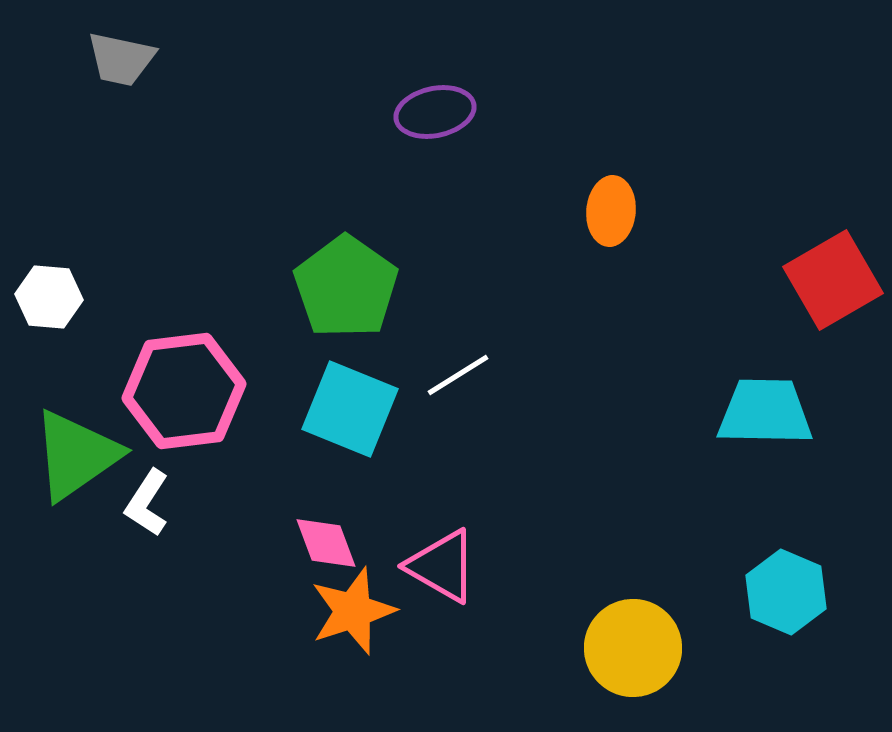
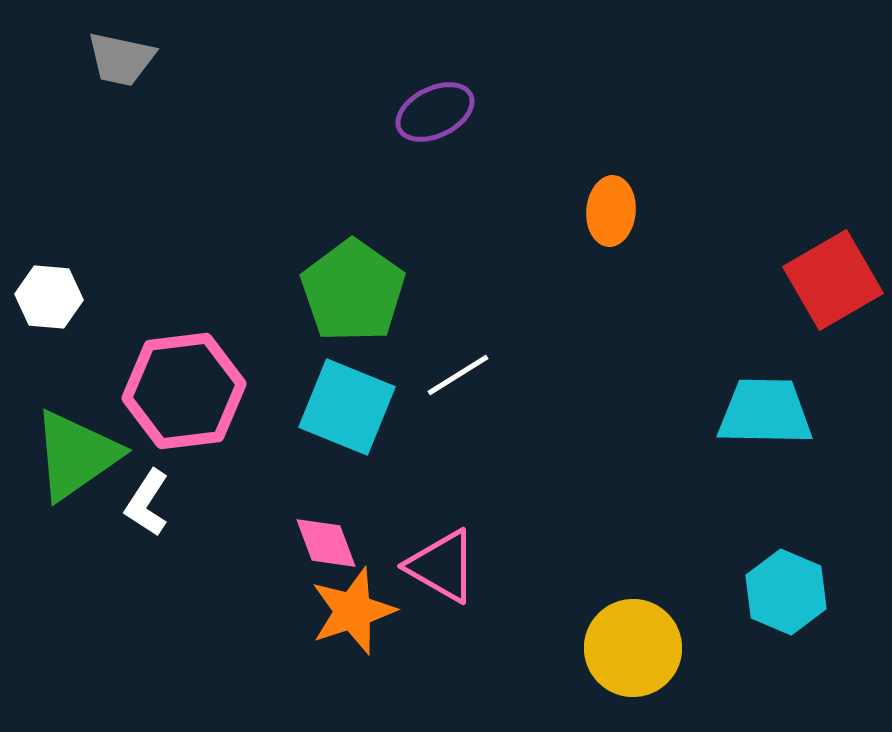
purple ellipse: rotated 14 degrees counterclockwise
green pentagon: moved 7 px right, 4 px down
cyan square: moved 3 px left, 2 px up
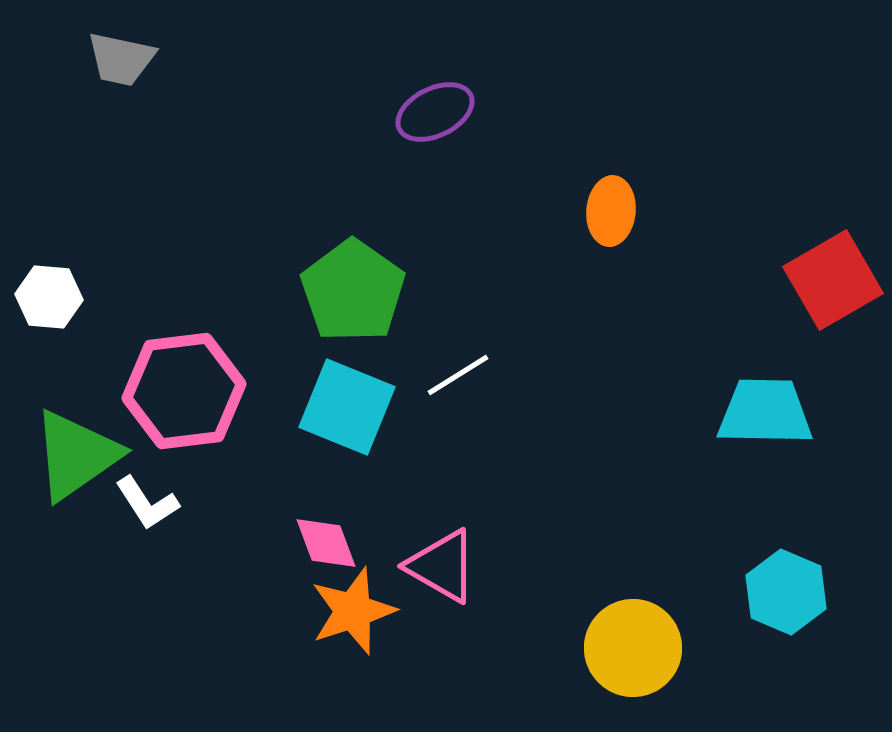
white L-shape: rotated 66 degrees counterclockwise
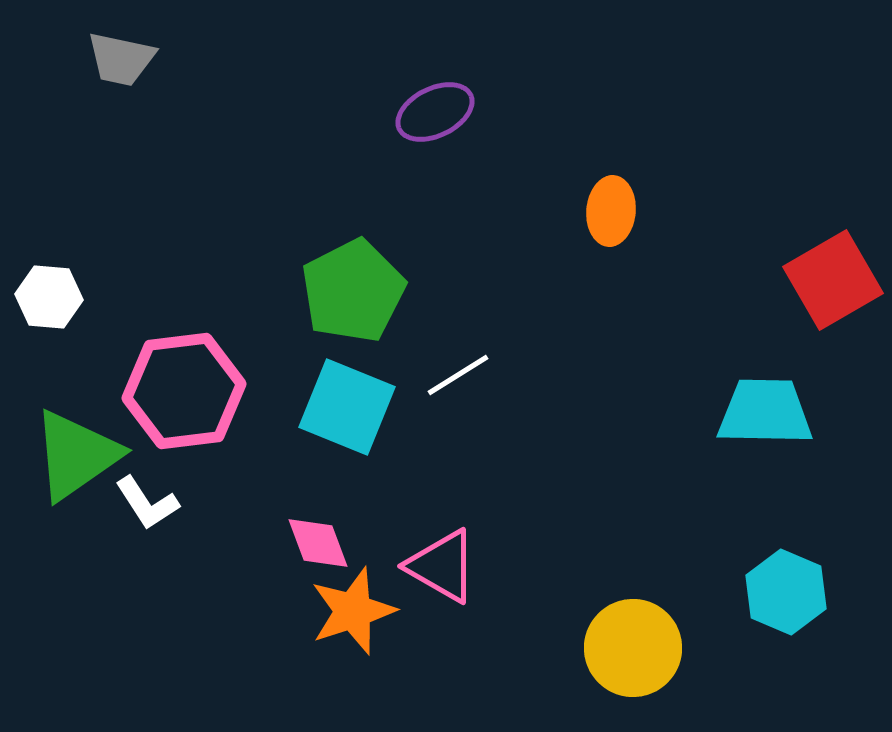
green pentagon: rotated 10 degrees clockwise
pink diamond: moved 8 px left
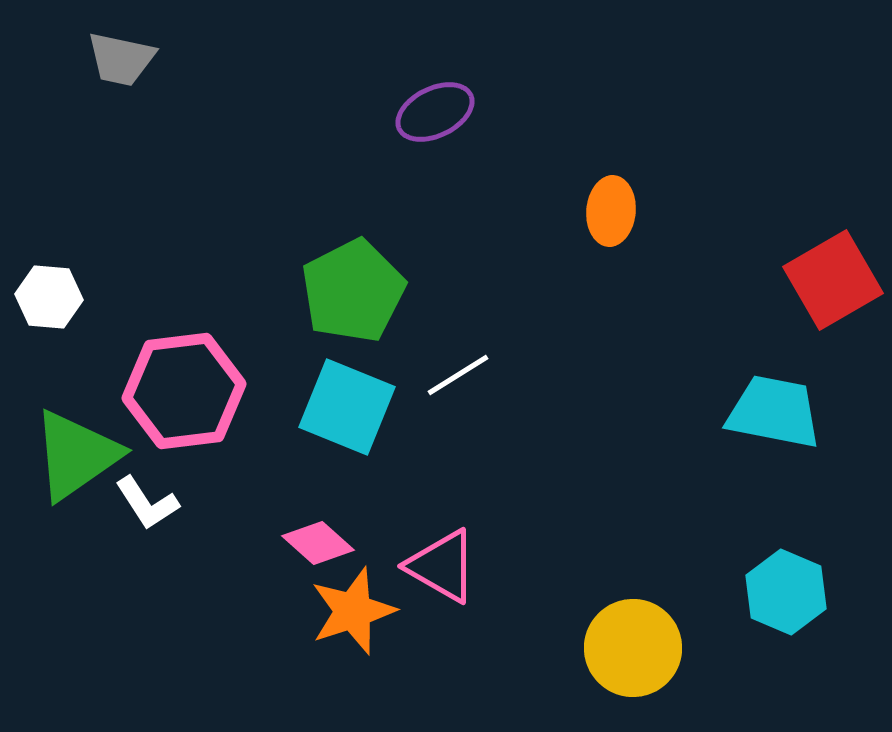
cyan trapezoid: moved 9 px right; rotated 10 degrees clockwise
pink diamond: rotated 28 degrees counterclockwise
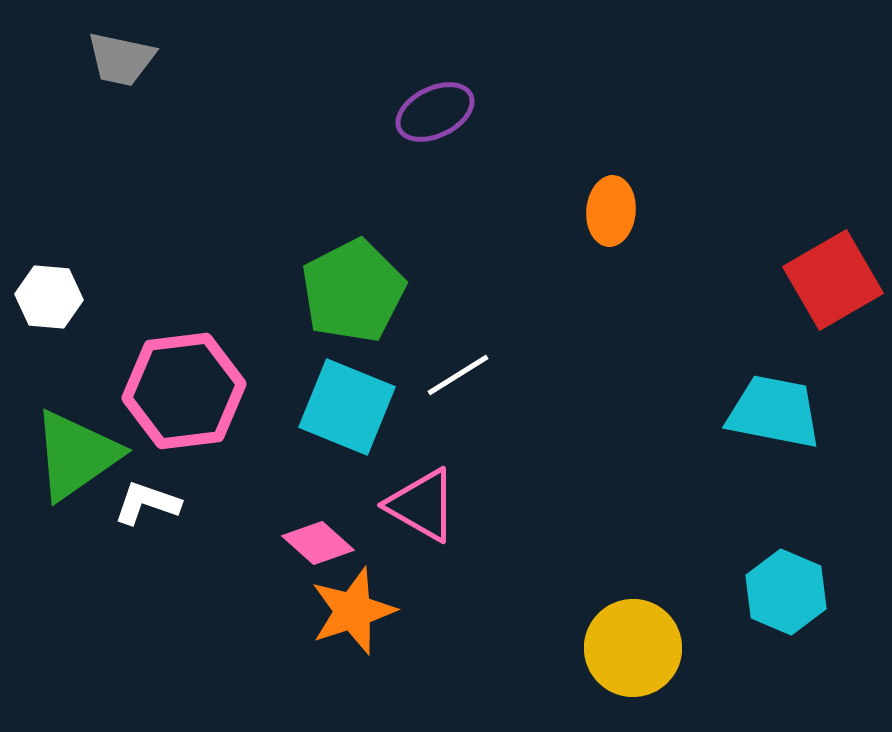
white L-shape: rotated 142 degrees clockwise
pink triangle: moved 20 px left, 61 px up
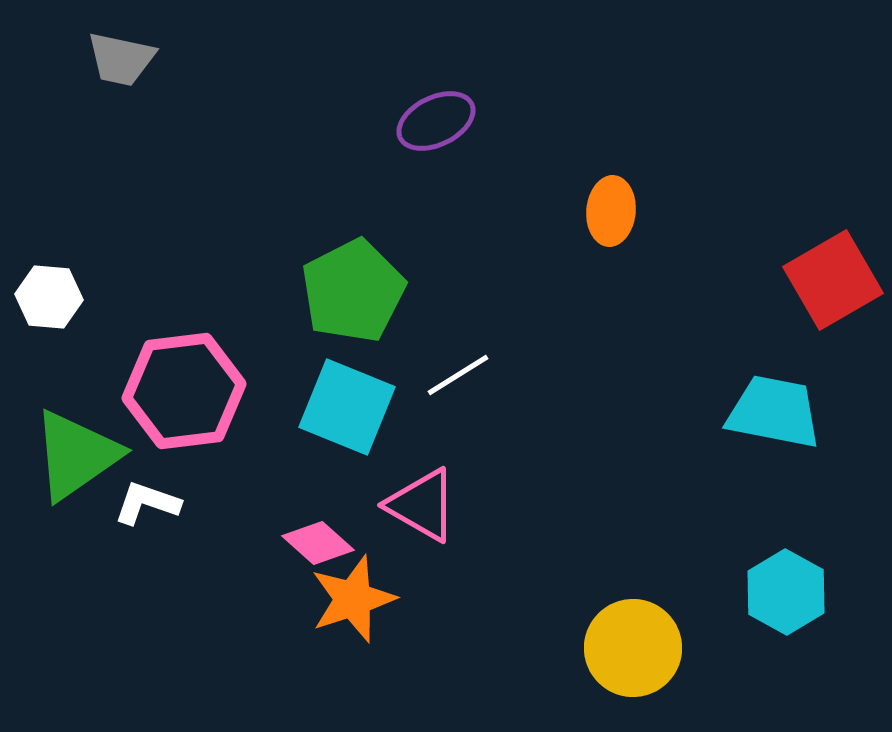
purple ellipse: moved 1 px right, 9 px down
cyan hexagon: rotated 6 degrees clockwise
orange star: moved 12 px up
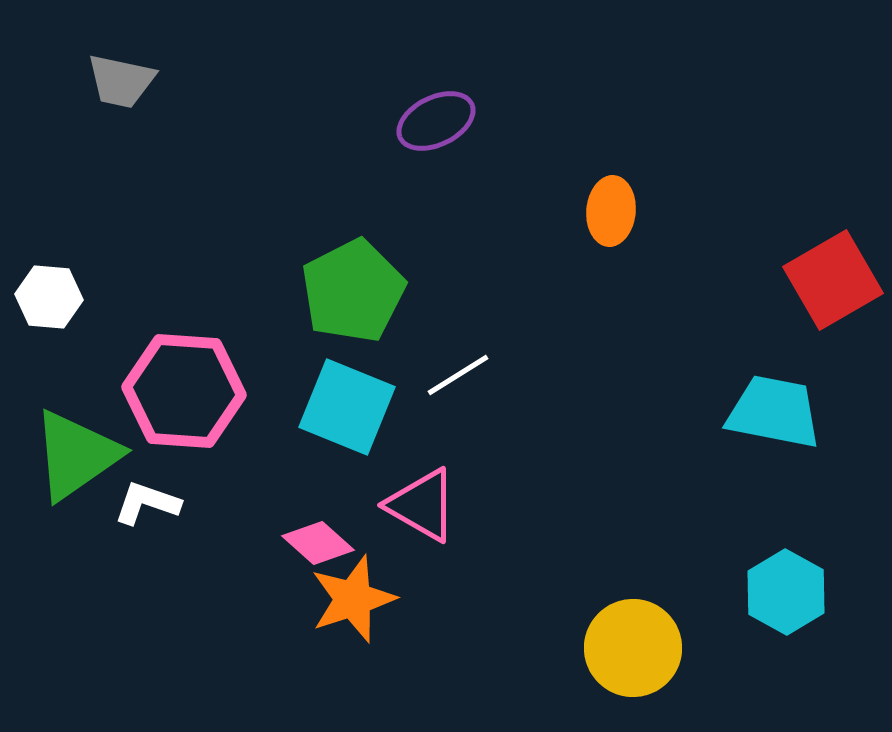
gray trapezoid: moved 22 px down
pink hexagon: rotated 11 degrees clockwise
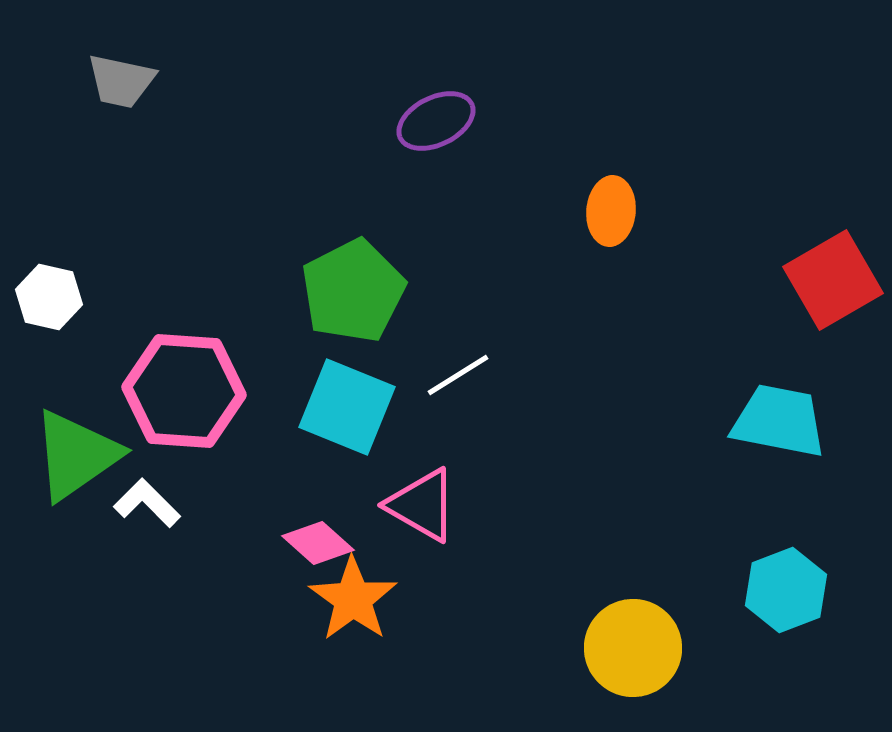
white hexagon: rotated 8 degrees clockwise
cyan trapezoid: moved 5 px right, 9 px down
white L-shape: rotated 26 degrees clockwise
cyan hexagon: moved 2 px up; rotated 10 degrees clockwise
orange star: rotated 18 degrees counterclockwise
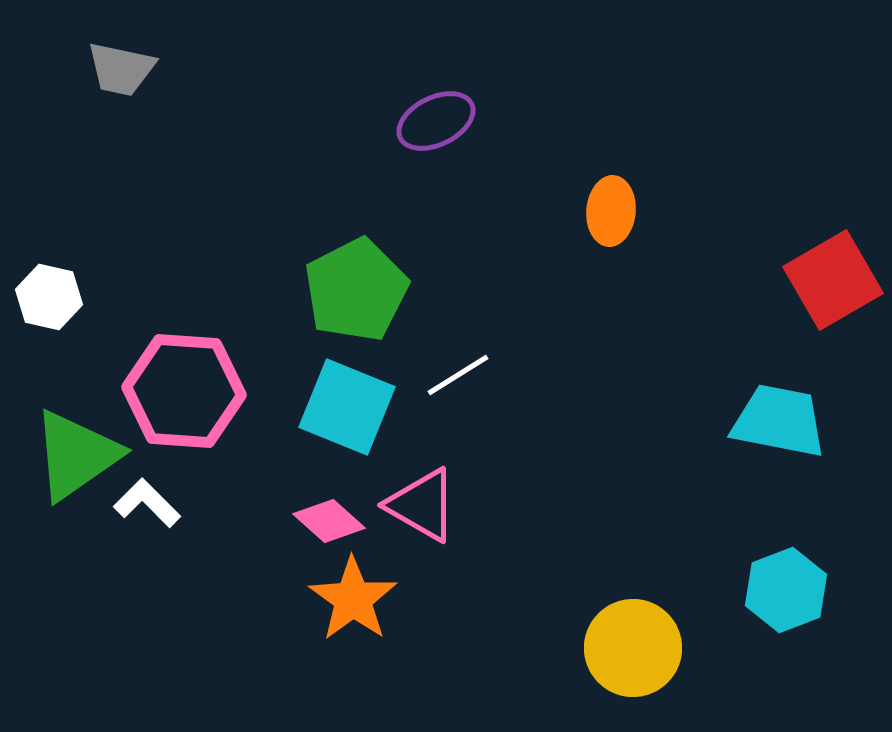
gray trapezoid: moved 12 px up
green pentagon: moved 3 px right, 1 px up
pink diamond: moved 11 px right, 22 px up
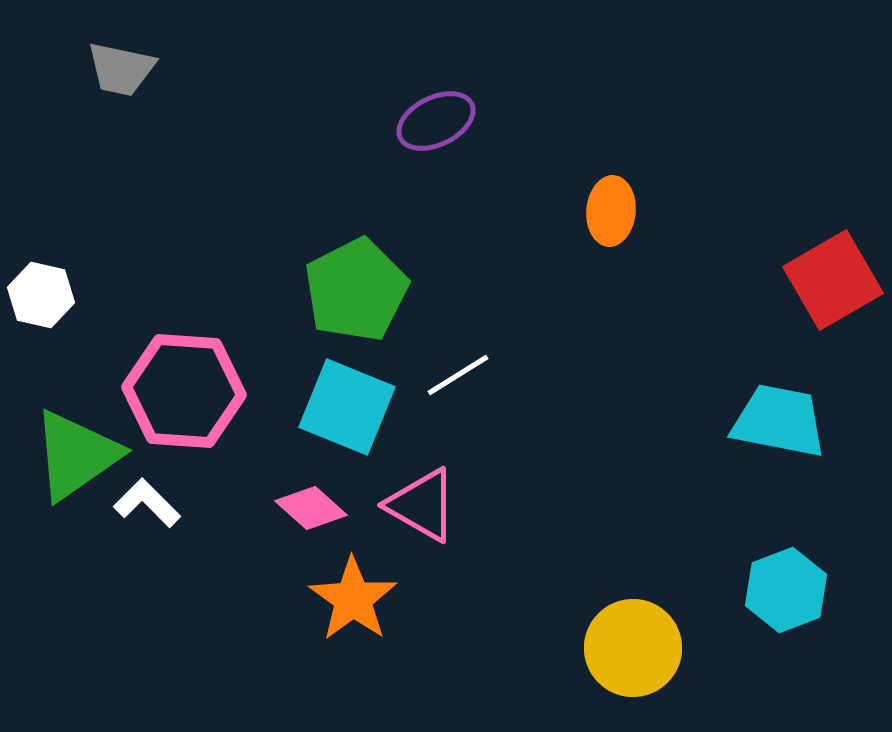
white hexagon: moved 8 px left, 2 px up
pink diamond: moved 18 px left, 13 px up
